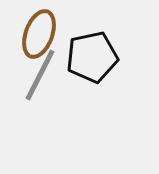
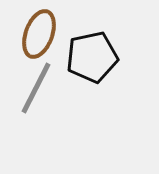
gray line: moved 4 px left, 13 px down
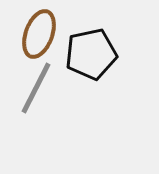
black pentagon: moved 1 px left, 3 px up
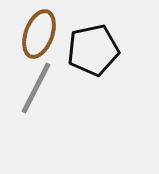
black pentagon: moved 2 px right, 4 px up
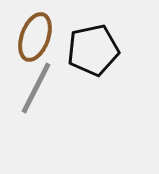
brown ellipse: moved 4 px left, 3 px down
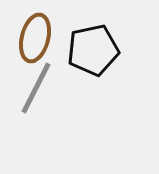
brown ellipse: moved 1 px down; rotated 6 degrees counterclockwise
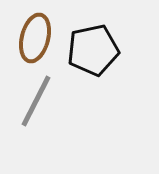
gray line: moved 13 px down
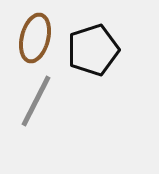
black pentagon: rotated 6 degrees counterclockwise
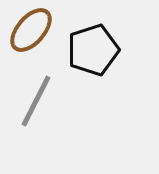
brown ellipse: moved 4 px left, 8 px up; rotated 27 degrees clockwise
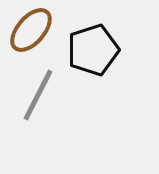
gray line: moved 2 px right, 6 px up
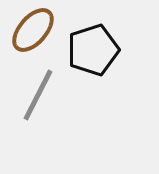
brown ellipse: moved 2 px right
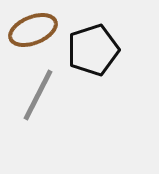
brown ellipse: rotated 27 degrees clockwise
